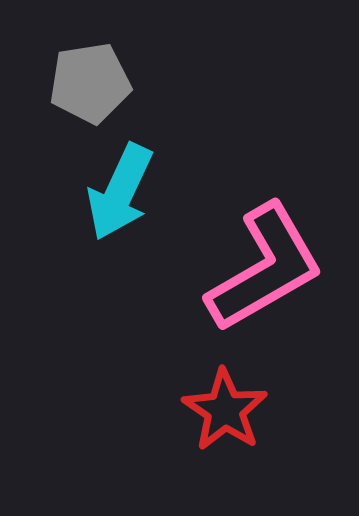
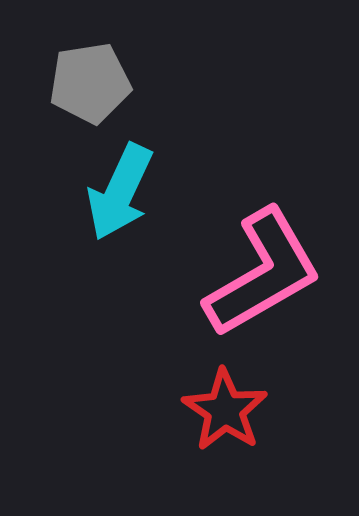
pink L-shape: moved 2 px left, 5 px down
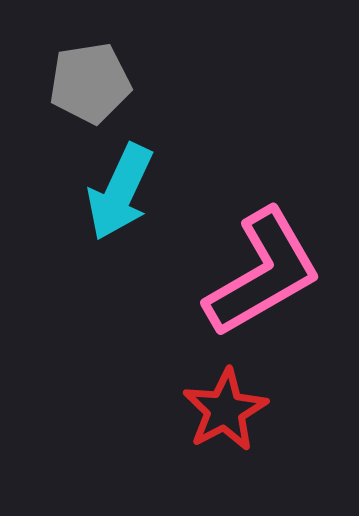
red star: rotated 10 degrees clockwise
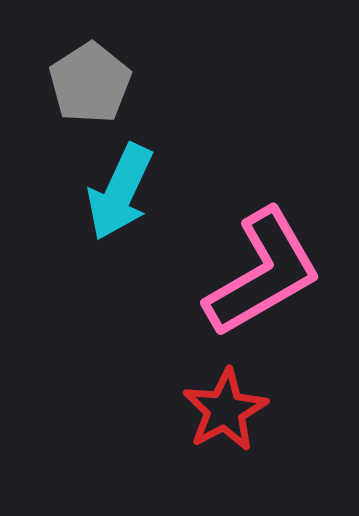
gray pentagon: rotated 24 degrees counterclockwise
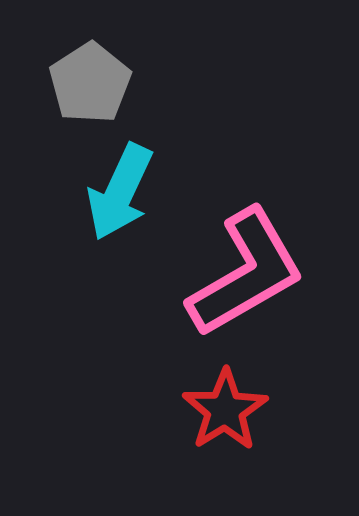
pink L-shape: moved 17 px left
red star: rotated 4 degrees counterclockwise
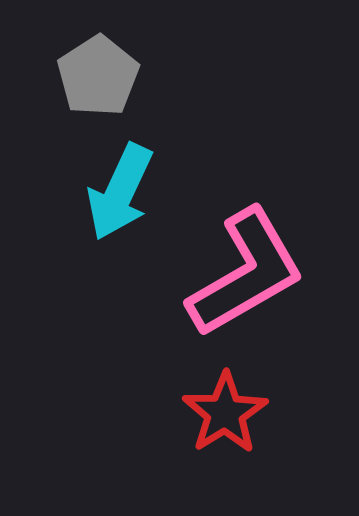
gray pentagon: moved 8 px right, 7 px up
red star: moved 3 px down
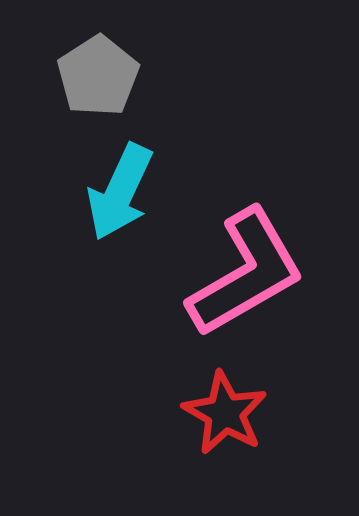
red star: rotated 10 degrees counterclockwise
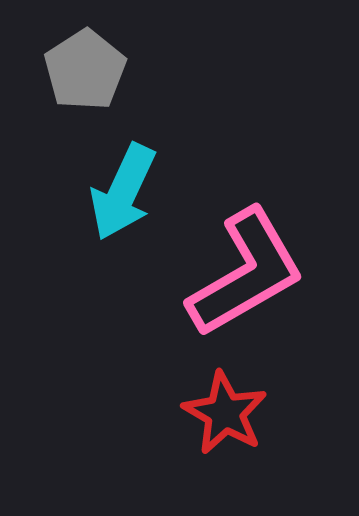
gray pentagon: moved 13 px left, 6 px up
cyan arrow: moved 3 px right
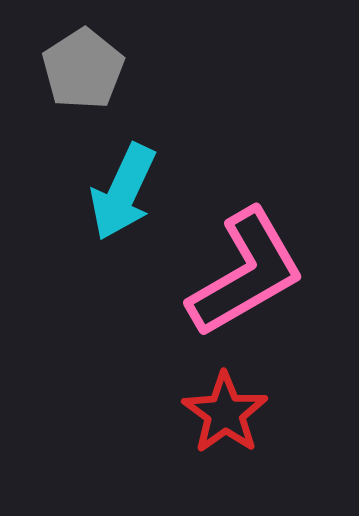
gray pentagon: moved 2 px left, 1 px up
red star: rotated 6 degrees clockwise
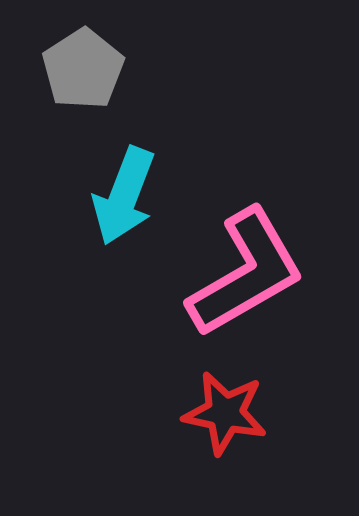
cyan arrow: moved 1 px right, 4 px down; rotated 4 degrees counterclockwise
red star: rotated 24 degrees counterclockwise
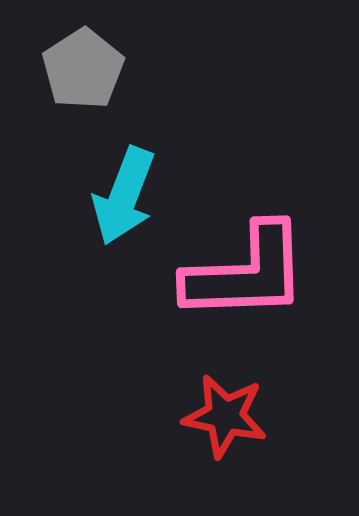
pink L-shape: rotated 28 degrees clockwise
red star: moved 3 px down
